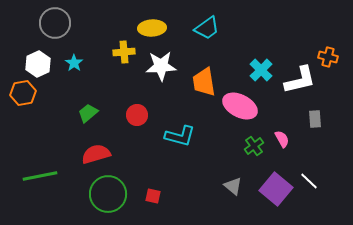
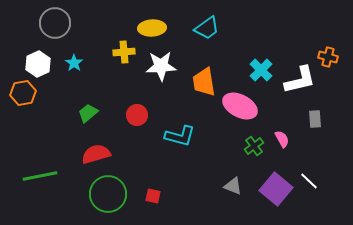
gray triangle: rotated 18 degrees counterclockwise
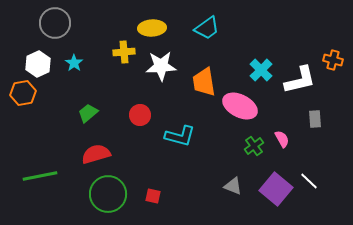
orange cross: moved 5 px right, 3 px down
red circle: moved 3 px right
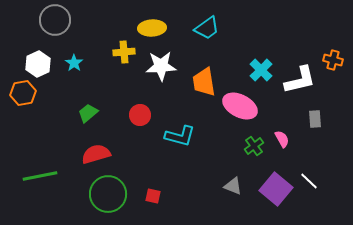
gray circle: moved 3 px up
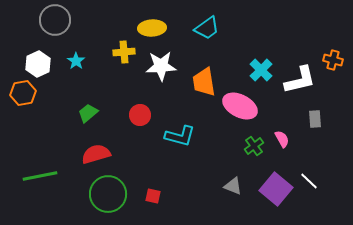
cyan star: moved 2 px right, 2 px up
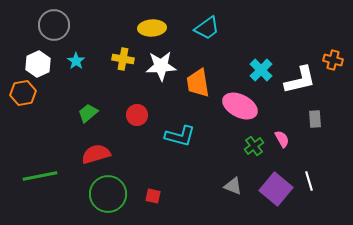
gray circle: moved 1 px left, 5 px down
yellow cross: moved 1 px left, 7 px down; rotated 15 degrees clockwise
orange trapezoid: moved 6 px left, 1 px down
red circle: moved 3 px left
white line: rotated 30 degrees clockwise
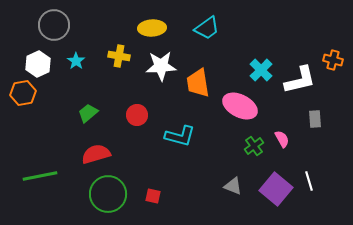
yellow cross: moved 4 px left, 3 px up
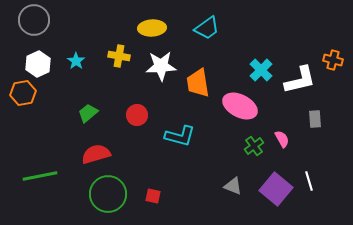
gray circle: moved 20 px left, 5 px up
